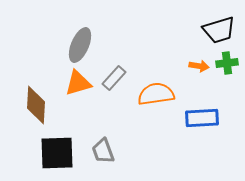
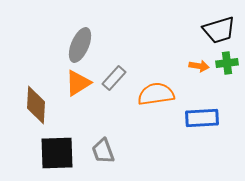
orange triangle: rotated 16 degrees counterclockwise
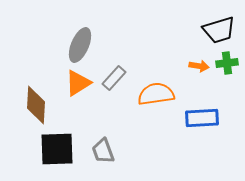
black square: moved 4 px up
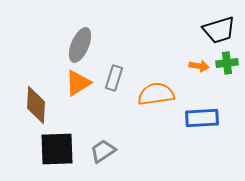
gray rectangle: rotated 25 degrees counterclockwise
gray trapezoid: rotated 76 degrees clockwise
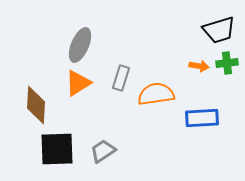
gray rectangle: moved 7 px right
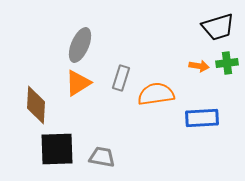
black trapezoid: moved 1 px left, 3 px up
gray trapezoid: moved 1 px left, 6 px down; rotated 44 degrees clockwise
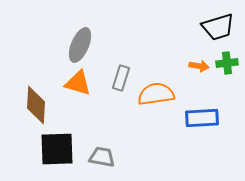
orange triangle: rotated 48 degrees clockwise
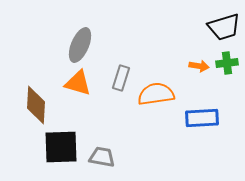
black trapezoid: moved 6 px right
black square: moved 4 px right, 2 px up
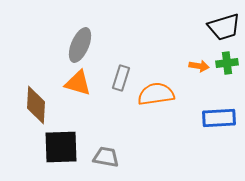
blue rectangle: moved 17 px right
gray trapezoid: moved 4 px right
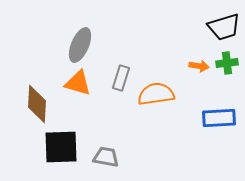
brown diamond: moved 1 px right, 1 px up
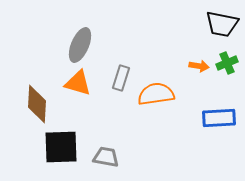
black trapezoid: moved 2 px left, 3 px up; rotated 28 degrees clockwise
green cross: rotated 15 degrees counterclockwise
